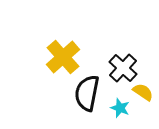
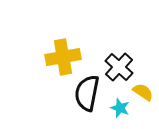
yellow cross: rotated 32 degrees clockwise
black cross: moved 4 px left, 1 px up
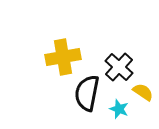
cyan star: moved 1 px left, 1 px down
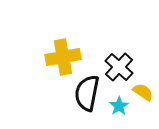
cyan star: moved 3 px up; rotated 18 degrees clockwise
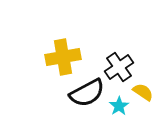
black cross: rotated 12 degrees clockwise
black semicircle: rotated 129 degrees counterclockwise
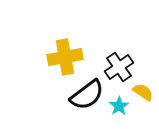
yellow cross: moved 2 px right
black semicircle: moved 2 px down; rotated 9 degrees counterclockwise
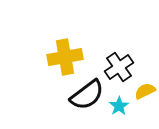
yellow semicircle: moved 2 px right, 1 px up; rotated 60 degrees counterclockwise
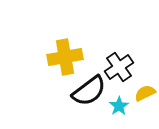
yellow semicircle: moved 2 px down
black semicircle: moved 2 px right, 4 px up
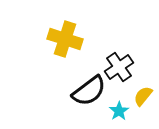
yellow cross: moved 18 px up; rotated 28 degrees clockwise
yellow semicircle: moved 2 px left, 3 px down; rotated 25 degrees counterclockwise
cyan star: moved 5 px down
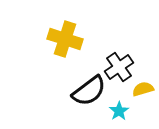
yellow semicircle: moved 7 px up; rotated 35 degrees clockwise
